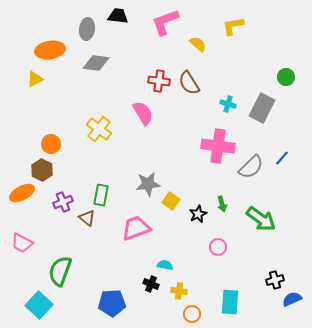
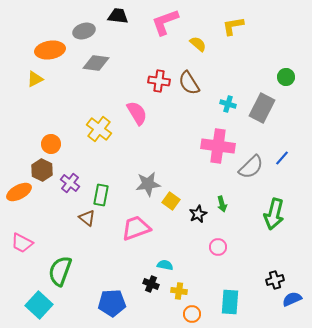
gray ellipse at (87, 29): moved 3 px left, 2 px down; rotated 65 degrees clockwise
pink semicircle at (143, 113): moved 6 px left
orange ellipse at (22, 193): moved 3 px left, 1 px up
purple cross at (63, 202): moved 7 px right, 19 px up; rotated 30 degrees counterclockwise
green arrow at (261, 219): moved 13 px right, 5 px up; rotated 68 degrees clockwise
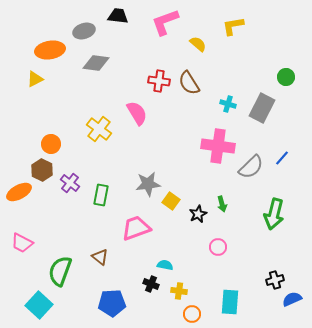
brown triangle at (87, 218): moved 13 px right, 39 px down
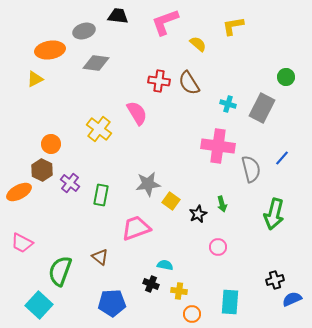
gray semicircle at (251, 167): moved 2 px down; rotated 60 degrees counterclockwise
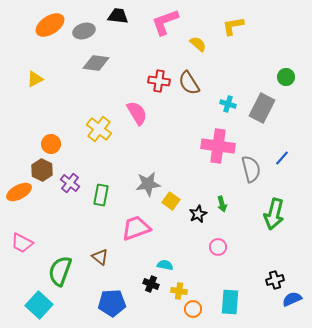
orange ellipse at (50, 50): moved 25 px up; rotated 24 degrees counterclockwise
orange circle at (192, 314): moved 1 px right, 5 px up
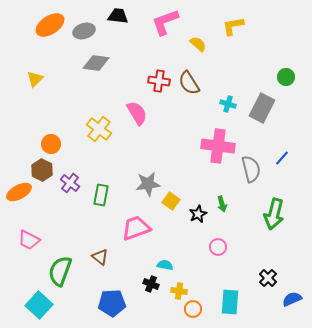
yellow triangle at (35, 79): rotated 18 degrees counterclockwise
pink trapezoid at (22, 243): moved 7 px right, 3 px up
black cross at (275, 280): moved 7 px left, 2 px up; rotated 30 degrees counterclockwise
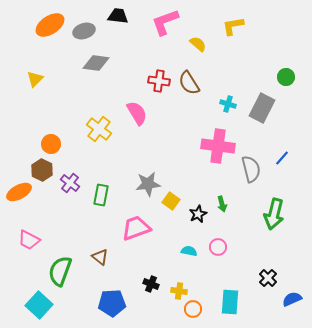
cyan semicircle at (165, 265): moved 24 px right, 14 px up
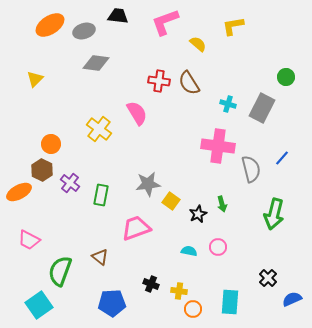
cyan square at (39, 305): rotated 12 degrees clockwise
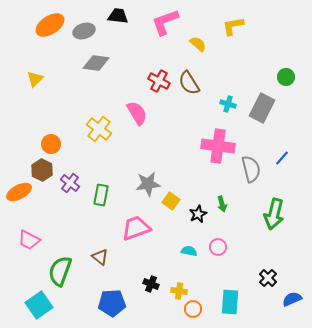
red cross at (159, 81): rotated 20 degrees clockwise
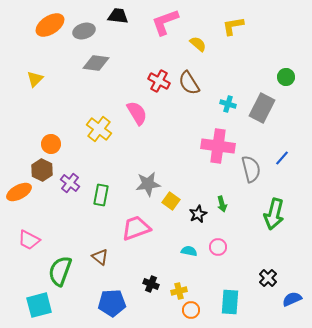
yellow cross at (179, 291): rotated 21 degrees counterclockwise
cyan square at (39, 305): rotated 20 degrees clockwise
orange circle at (193, 309): moved 2 px left, 1 px down
